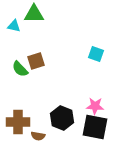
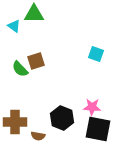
cyan triangle: rotated 24 degrees clockwise
pink star: moved 3 px left, 1 px down
brown cross: moved 3 px left
black square: moved 3 px right, 2 px down
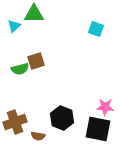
cyan triangle: rotated 40 degrees clockwise
cyan square: moved 25 px up
green semicircle: rotated 60 degrees counterclockwise
pink star: moved 13 px right
brown cross: rotated 20 degrees counterclockwise
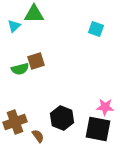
brown semicircle: rotated 136 degrees counterclockwise
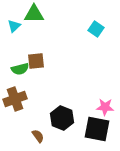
cyan square: rotated 14 degrees clockwise
brown square: rotated 12 degrees clockwise
brown cross: moved 23 px up
black square: moved 1 px left
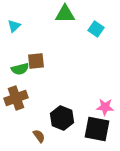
green triangle: moved 31 px right
brown cross: moved 1 px right, 1 px up
brown semicircle: moved 1 px right
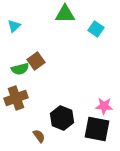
brown square: rotated 30 degrees counterclockwise
pink star: moved 1 px left, 1 px up
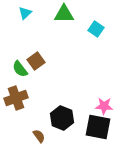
green triangle: moved 1 px left
cyan triangle: moved 11 px right, 13 px up
green semicircle: rotated 66 degrees clockwise
black square: moved 1 px right, 2 px up
